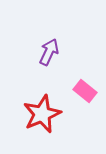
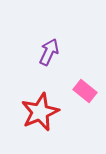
red star: moved 2 px left, 2 px up
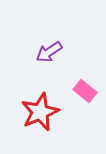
purple arrow: rotated 148 degrees counterclockwise
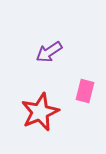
pink rectangle: rotated 65 degrees clockwise
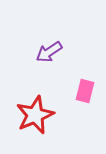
red star: moved 5 px left, 3 px down
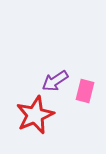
purple arrow: moved 6 px right, 29 px down
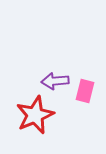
purple arrow: rotated 28 degrees clockwise
